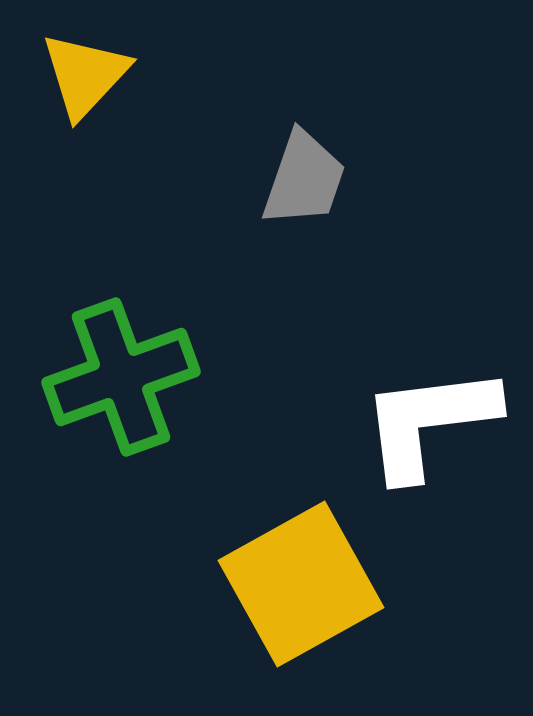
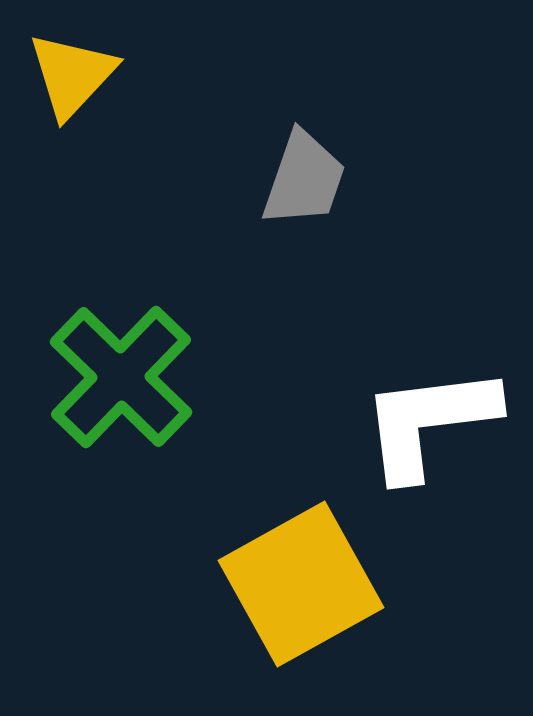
yellow triangle: moved 13 px left
green cross: rotated 26 degrees counterclockwise
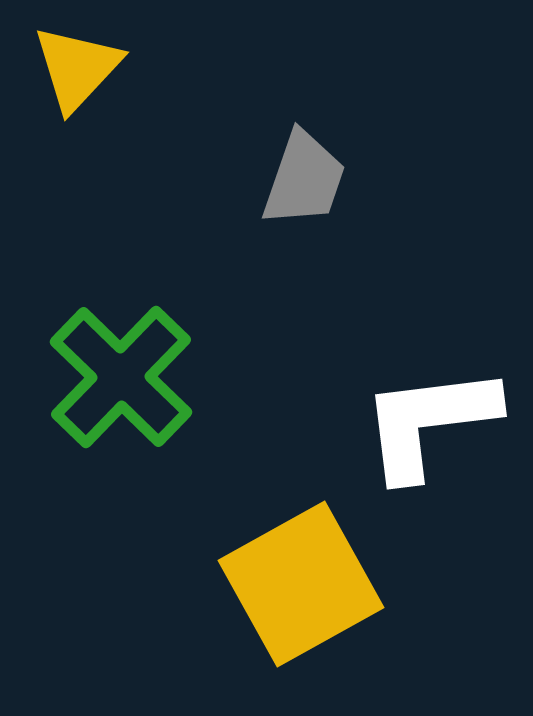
yellow triangle: moved 5 px right, 7 px up
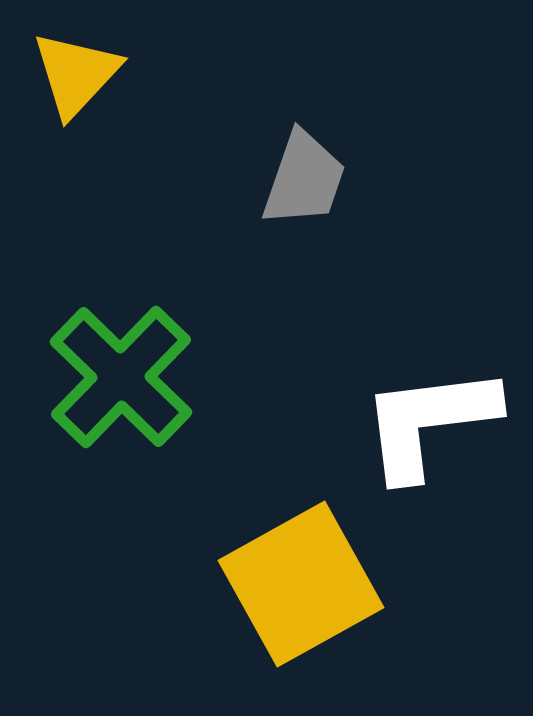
yellow triangle: moved 1 px left, 6 px down
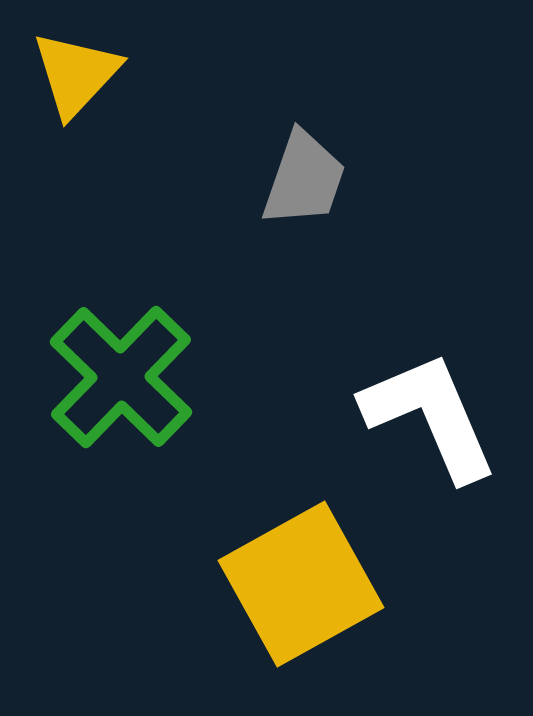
white L-shape: moved 1 px right, 6 px up; rotated 74 degrees clockwise
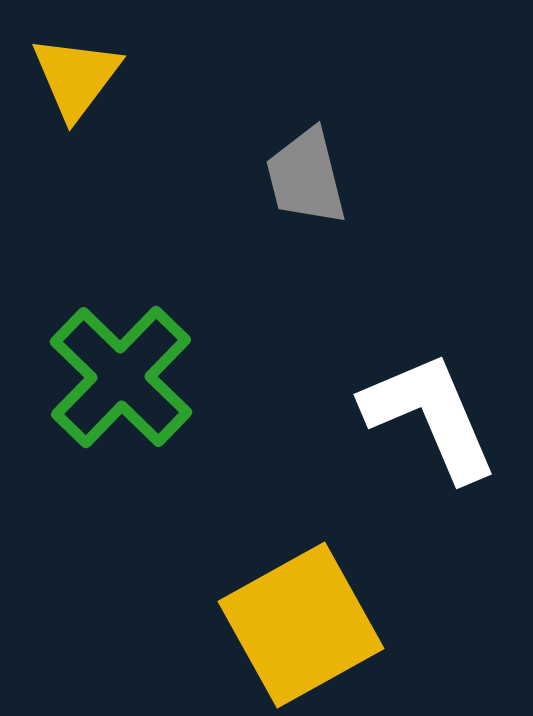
yellow triangle: moved 3 px down; rotated 6 degrees counterclockwise
gray trapezoid: moved 2 px right, 2 px up; rotated 147 degrees clockwise
yellow square: moved 41 px down
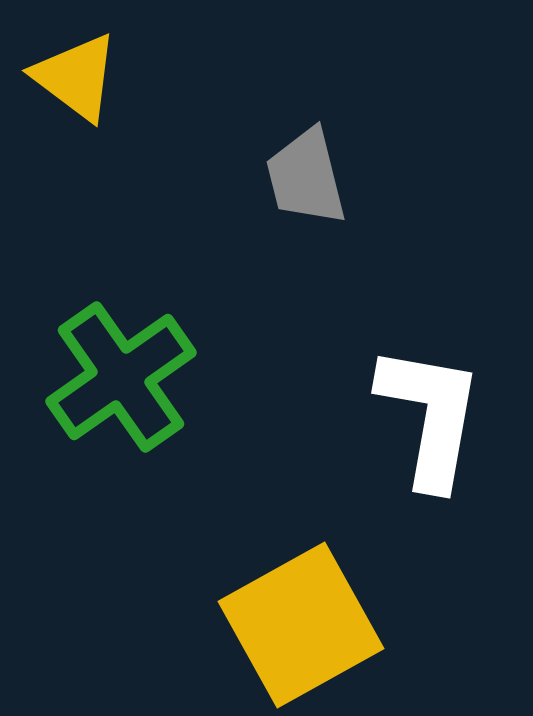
yellow triangle: rotated 30 degrees counterclockwise
green cross: rotated 11 degrees clockwise
white L-shape: rotated 33 degrees clockwise
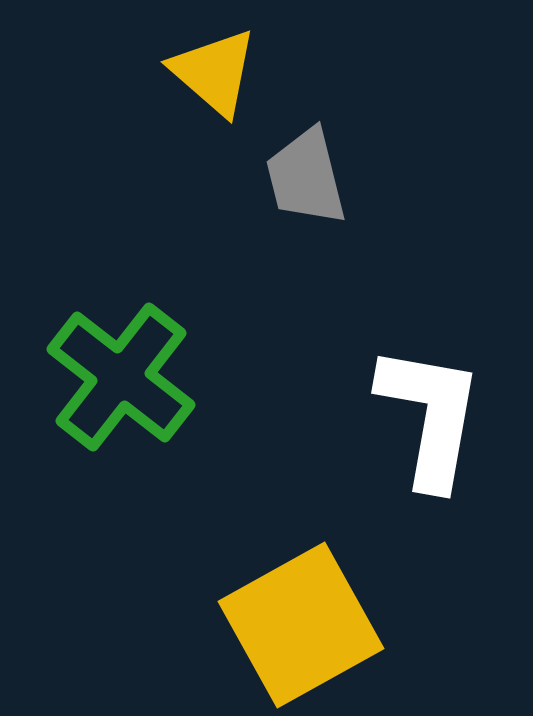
yellow triangle: moved 138 px right, 5 px up; rotated 4 degrees clockwise
green cross: rotated 17 degrees counterclockwise
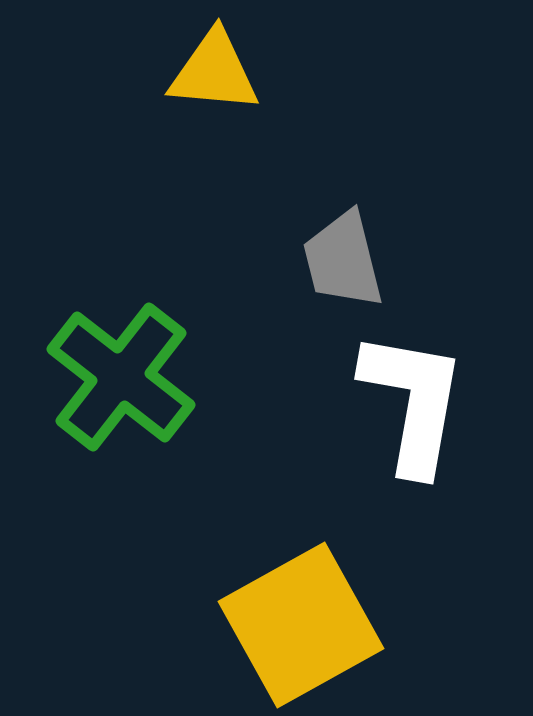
yellow triangle: rotated 36 degrees counterclockwise
gray trapezoid: moved 37 px right, 83 px down
white L-shape: moved 17 px left, 14 px up
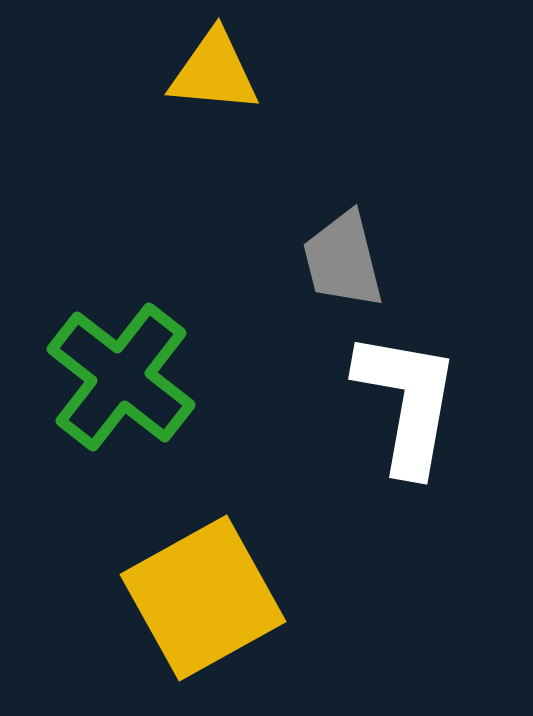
white L-shape: moved 6 px left
yellow square: moved 98 px left, 27 px up
